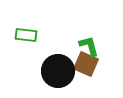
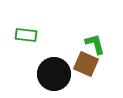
green L-shape: moved 6 px right, 2 px up
black circle: moved 4 px left, 3 px down
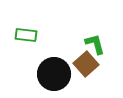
brown square: rotated 25 degrees clockwise
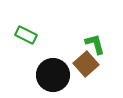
green rectangle: rotated 20 degrees clockwise
black circle: moved 1 px left, 1 px down
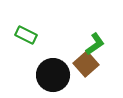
green L-shape: rotated 70 degrees clockwise
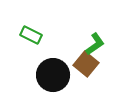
green rectangle: moved 5 px right
brown square: rotated 10 degrees counterclockwise
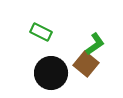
green rectangle: moved 10 px right, 3 px up
black circle: moved 2 px left, 2 px up
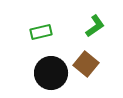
green rectangle: rotated 40 degrees counterclockwise
green L-shape: moved 18 px up
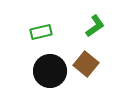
black circle: moved 1 px left, 2 px up
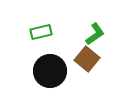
green L-shape: moved 8 px down
brown square: moved 1 px right, 5 px up
